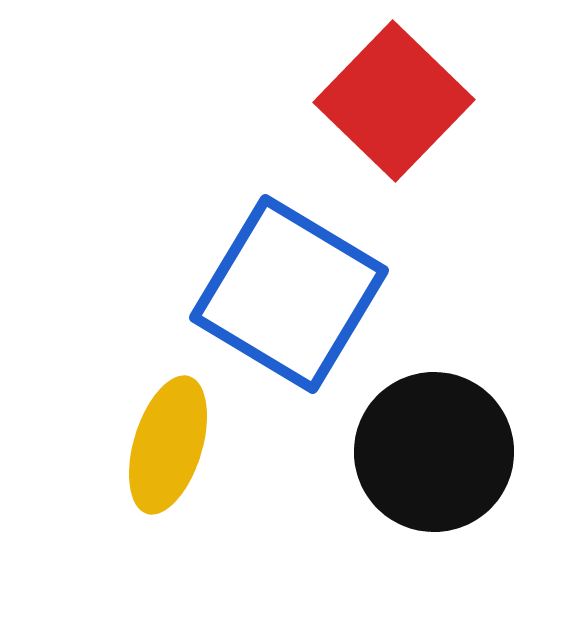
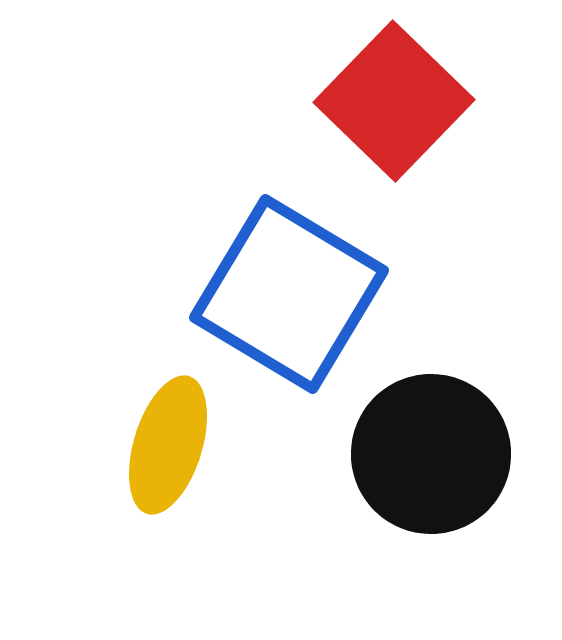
black circle: moved 3 px left, 2 px down
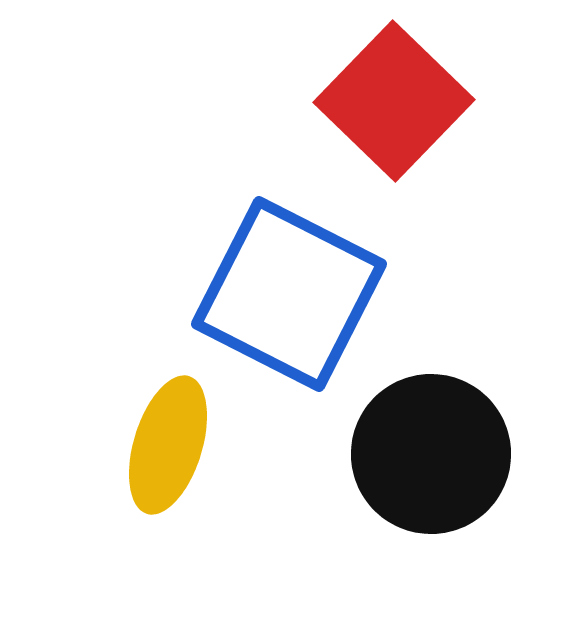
blue square: rotated 4 degrees counterclockwise
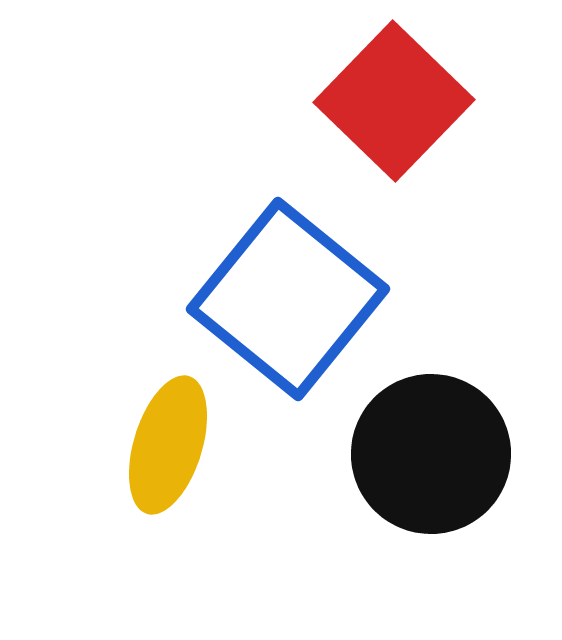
blue square: moved 1 px left, 5 px down; rotated 12 degrees clockwise
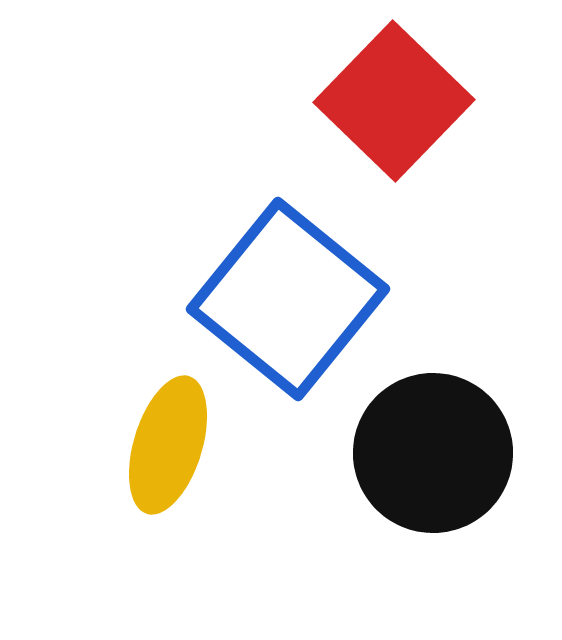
black circle: moved 2 px right, 1 px up
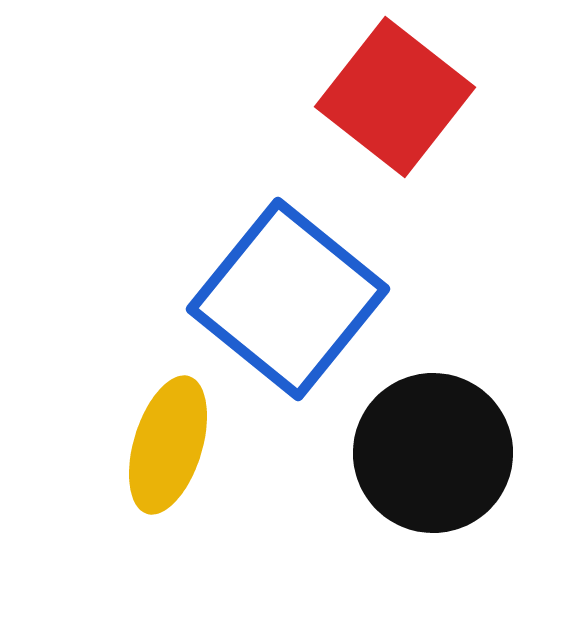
red square: moved 1 px right, 4 px up; rotated 6 degrees counterclockwise
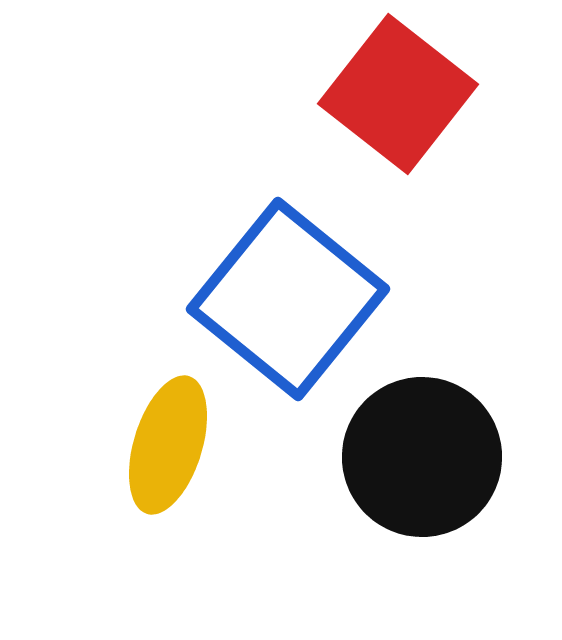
red square: moved 3 px right, 3 px up
black circle: moved 11 px left, 4 px down
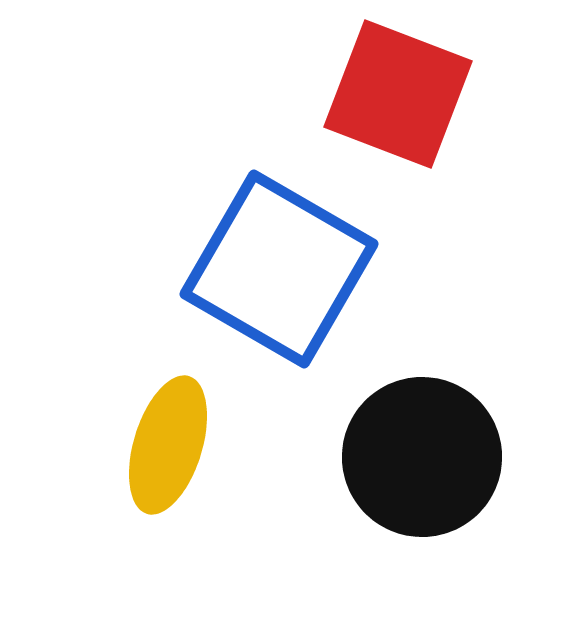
red square: rotated 17 degrees counterclockwise
blue square: moved 9 px left, 30 px up; rotated 9 degrees counterclockwise
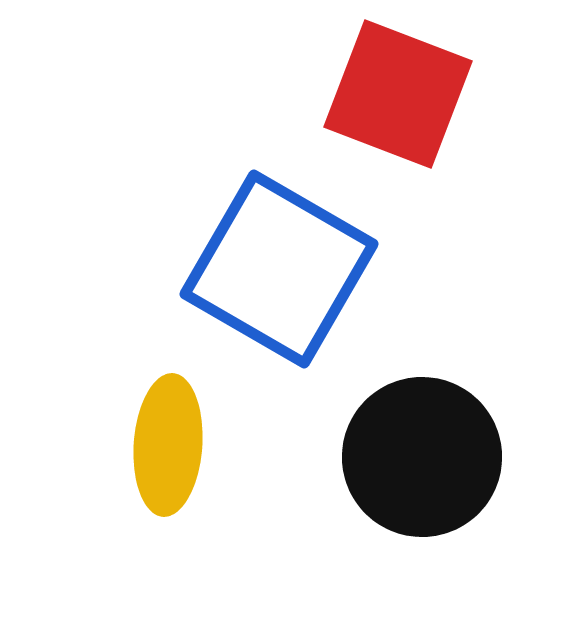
yellow ellipse: rotated 13 degrees counterclockwise
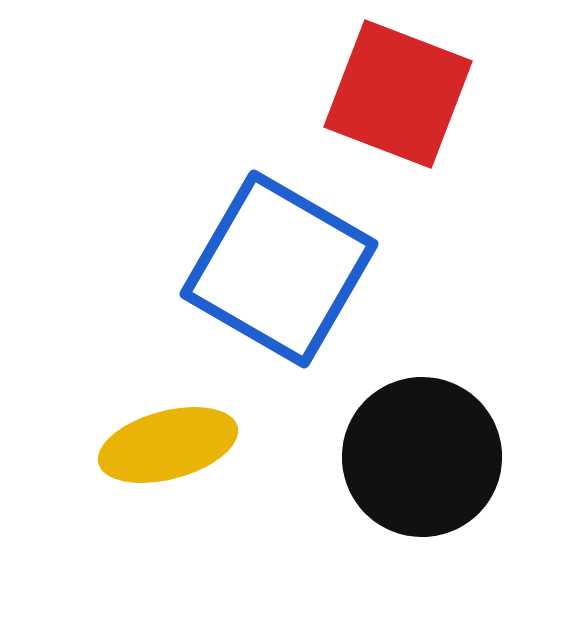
yellow ellipse: rotated 71 degrees clockwise
